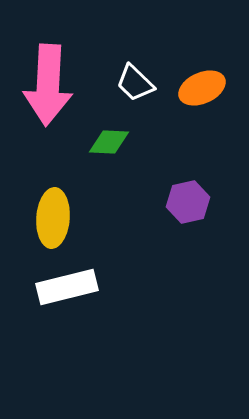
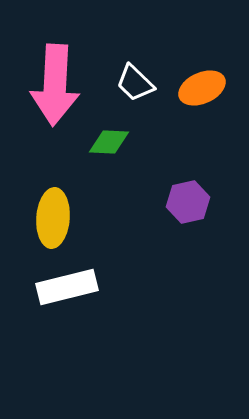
pink arrow: moved 7 px right
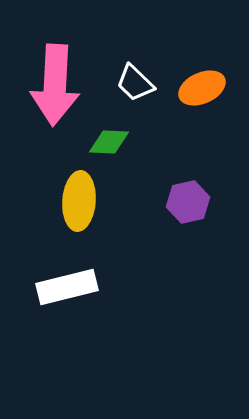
yellow ellipse: moved 26 px right, 17 px up
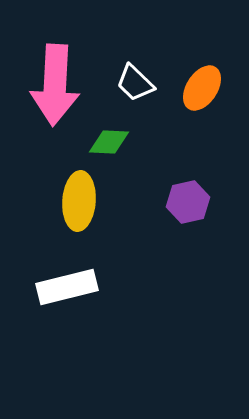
orange ellipse: rotated 33 degrees counterclockwise
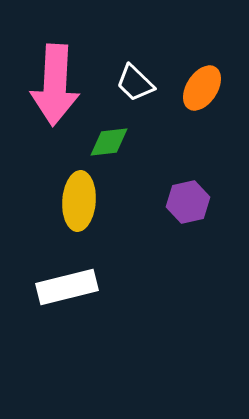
green diamond: rotated 9 degrees counterclockwise
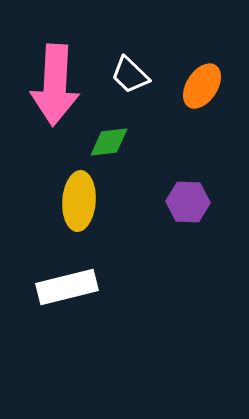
white trapezoid: moved 5 px left, 8 px up
orange ellipse: moved 2 px up
purple hexagon: rotated 15 degrees clockwise
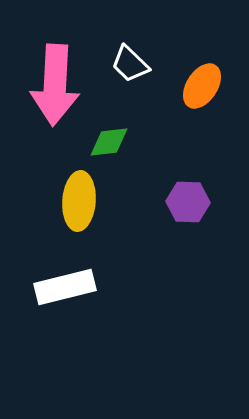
white trapezoid: moved 11 px up
white rectangle: moved 2 px left
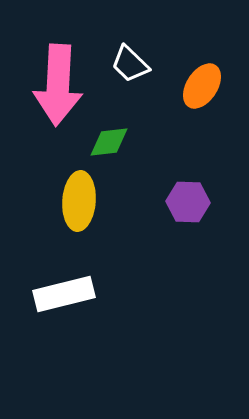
pink arrow: moved 3 px right
white rectangle: moved 1 px left, 7 px down
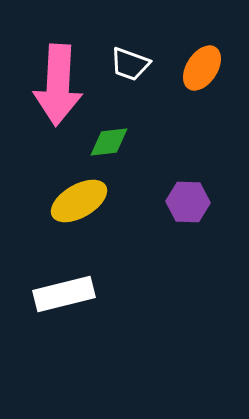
white trapezoid: rotated 24 degrees counterclockwise
orange ellipse: moved 18 px up
yellow ellipse: rotated 56 degrees clockwise
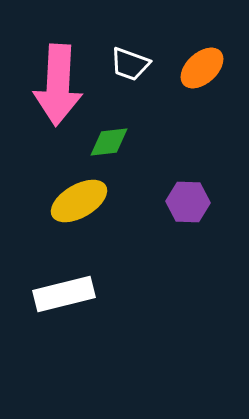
orange ellipse: rotated 15 degrees clockwise
